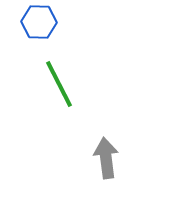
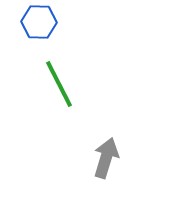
gray arrow: rotated 24 degrees clockwise
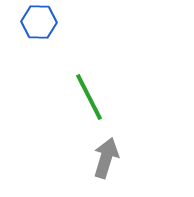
green line: moved 30 px right, 13 px down
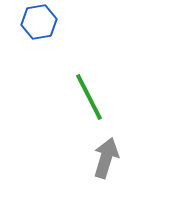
blue hexagon: rotated 12 degrees counterclockwise
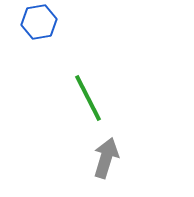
green line: moved 1 px left, 1 px down
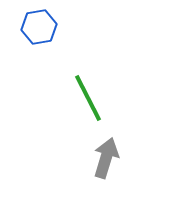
blue hexagon: moved 5 px down
